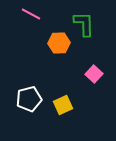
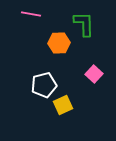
pink line: rotated 18 degrees counterclockwise
white pentagon: moved 15 px right, 14 px up
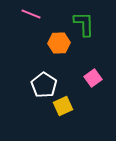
pink line: rotated 12 degrees clockwise
pink square: moved 1 px left, 4 px down; rotated 12 degrees clockwise
white pentagon: rotated 25 degrees counterclockwise
yellow square: moved 1 px down
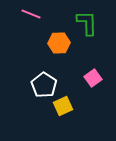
green L-shape: moved 3 px right, 1 px up
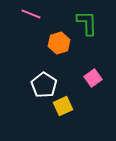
orange hexagon: rotated 15 degrees counterclockwise
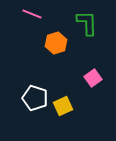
pink line: moved 1 px right
orange hexagon: moved 3 px left
white pentagon: moved 9 px left, 13 px down; rotated 15 degrees counterclockwise
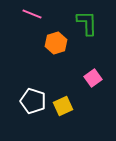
white pentagon: moved 2 px left, 3 px down
